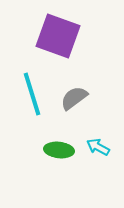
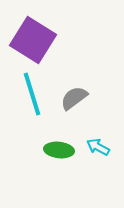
purple square: moved 25 px left, 4 px down; rotated 12 degrees clockwise
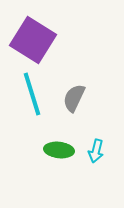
gray semicircle: rotated 28 degrees counterclockwise
cyan arrow: moved 2 px left, 4 px down; rotated 105 degrees counterclockwise
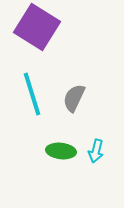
purple square: moved 4 px right, 13 px up
green ellipse: moved 2 px right, 1 px down
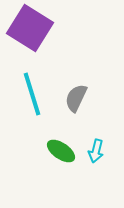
purple square: moved 7 px left, 1 px down
gray semicircle: moved 2 px right
green ellipse: rotated 28 degrees clockwise
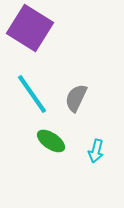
cyan line: rotated 18 degrees counterclockwise
green ellipse: moved 10 px left, 10 px up
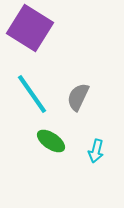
gray semicircle: moved 2 px right, 1 px up
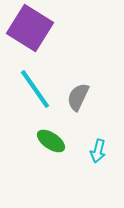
cyan line: moved 3 px right, 5 px up
cyan arrow: moved 2 px right
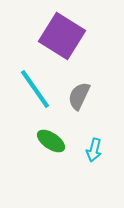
purple square: moved 32 px right, 8 px down
gray semicircle: moved 1 px right, 1 px up
cyan arrow: moved 4 px left, 1 px up
